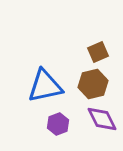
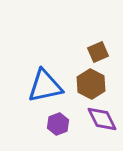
brown hexagon: moved 2 px left; rotated 20 degrees counterclockwise
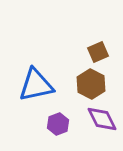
blue triangle: moved 9 px left, 1 px up
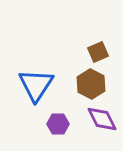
blue triangle: rotated 45 degrees counterclockwise
purple hexagon: rotated 20 degrees clockwise
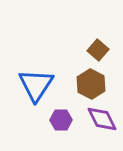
brown square: moved 2 px up; rotated 25 degrees counterclockwise
purple hexagon: moved 3 px right, 4 px up
